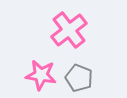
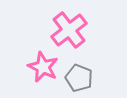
pink star: moved 2 px right, 8 px up; rotated 16 degrees clockwise
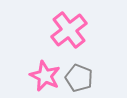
pink star: moved 2 px right, 9 px down
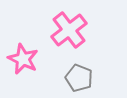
pink star: moved 22 px left, 17 px up
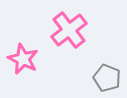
gray pentagon: moved 28 px right
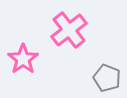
pink star: rotated 12 degrees clockwise
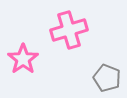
pink cross: rotated 21 degrees clockwise
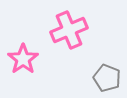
pink cross: rotated 6 degrees counterclockwise
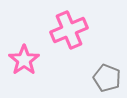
pink star: moved 1 px right, 1 px down
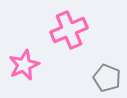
pink star: moved 5 px down; rotated 12 degrees clockwise
